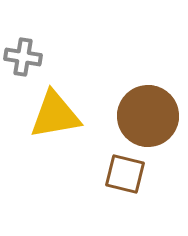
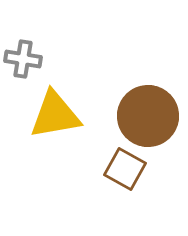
gray cross: moved 2 px down
brown square: moved 5 px up; rotated 15 degrees clockwise
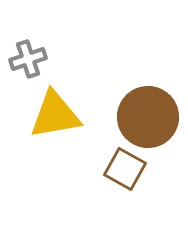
gray cross: moved 5 px right; rotated 27 degrees counterclockwise
brown circle: moved 1 px down
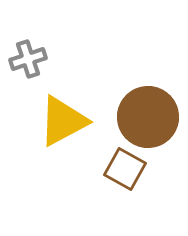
yellow triangle: moved 8 px right, 6 px down; rotated 18 degrees counterclockwise
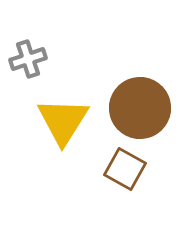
brown circle: moved 8 px left, 9 px up
yellow triangle: rotated 30 degrees counterclockwise
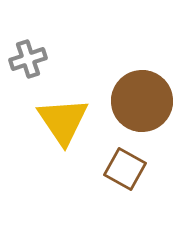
brown circle: moved 2 px right, 7 px up
yellow triangle: rotated 6 degrees counterclockwise
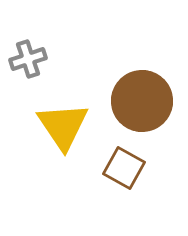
yellow triangle: moved 5 px down
brown square: moved 1 px left, 1 px up
